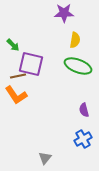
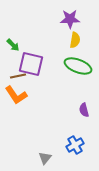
purple star: moved 6 px right, 6 px down
blue cross: moved 8 px left, 6 px down
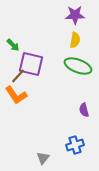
purple star: moved 5 px right, 4 px up
brown line: rotated 35 degrees counterclockwise
blue cross: rotated 12 degrees clockwise
gray triangle: moved 2 px left
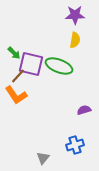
green arrow: moved 1 px right, 8 px down
green ellipse: moved 19 px left
purple semicircle: rotated 88 degrees clockwise
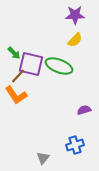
yellow semicircle: rotated 35 degrees clockwise
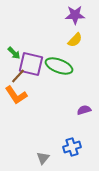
blue cross: moved 3 px left, 2 px down
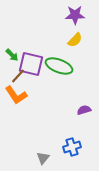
green arrow: moved 2 px left, 2 px down
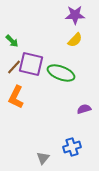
green arrow: moved 14 px up
green ellipse: moved 2 px right, 7 px down
brown line: moved 4 px left, 9 px up
orange L-shape: moved 2 px down; rotated 60 degrees clockwise
purple semicircle: moved 1 px up
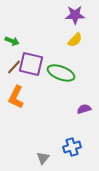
green arrow: rotated 24 degrees counterclockwise
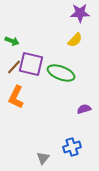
purple star: moved 5 px right, 2 px up
